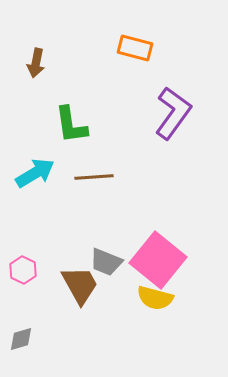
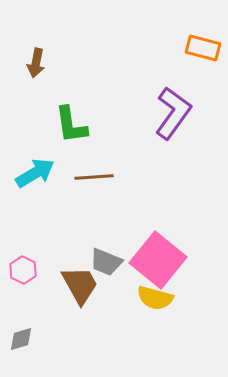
orange rectangle: moved 68 px right
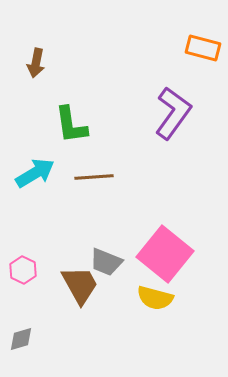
pink square: moved 7 px right, 6 px up
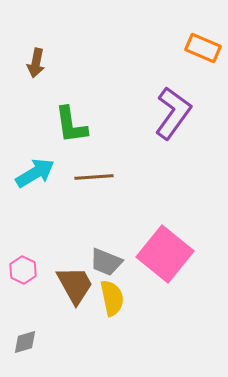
orange rectangle: rotated 8 degrees clockwise
brown trapezoid: moved 5 px left
yellow semicircle: moved 43 px left; rotated 117 degrees counterclockwise
gray diamond: moved 4 px right, 3 px down
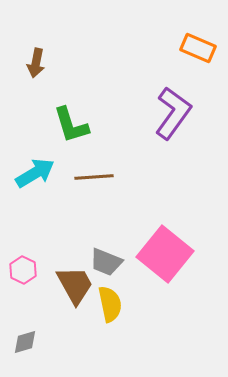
orange rectangle: moved 5 px left
green L-shape: rotated 9 degrees counterclockwise
yellow semicircle: moved 2 px left, 6 px down
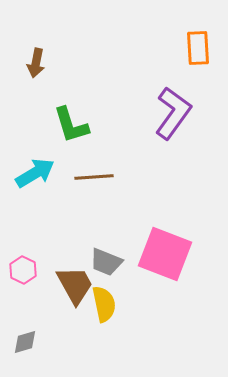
orange rectangle: rotated 64 degrees clockwise
pink square: rotated 18 degrees counterclockwise
yellow semicircle: moved 6 px left
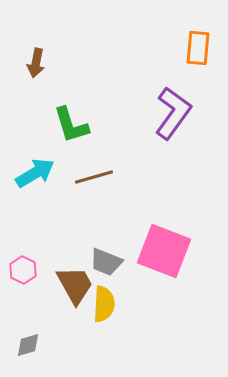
orange rectangle: rotated 8 degrees clockwise
brown line: rotated 12 degrees counterclockwise
pink square: moved 1 px left, 3 px up
yellow semicircle: rotated 15 degrees clockwise
gray diamond: moved 3 px right, 3 px down
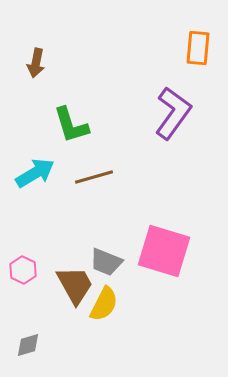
pink square: rotated 4 degrees counterclockwise
yellow semicircle: rotated 24 degrees clockwise
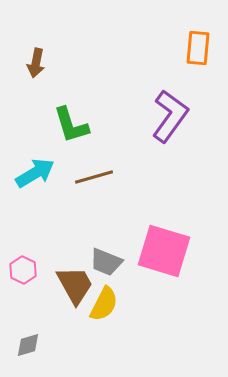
purple L-shape: moved 3 px left, 3 px down
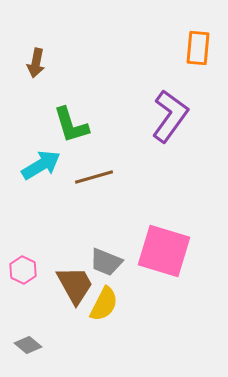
cyan arrow: moved 6 px right, 8 px up
gray diamond: rotated 56 degrees clockwise
